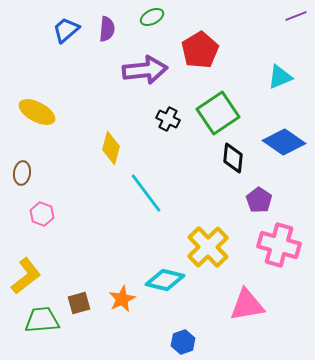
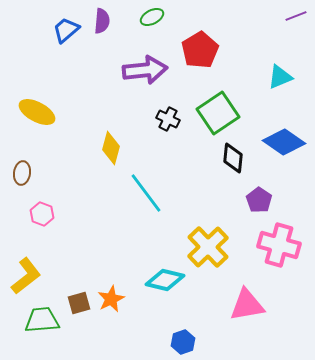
purple semicircle: moved 5 px left, 8 px up
orange star: moved 11 px left
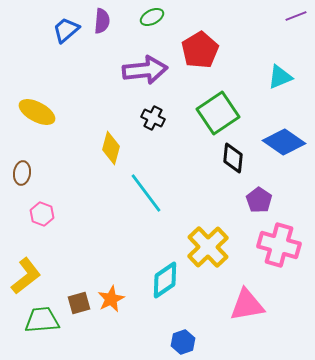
black cross: moved 15 px left, 1 px up
cyan diamond: rotated 48 degrees counterclockwise
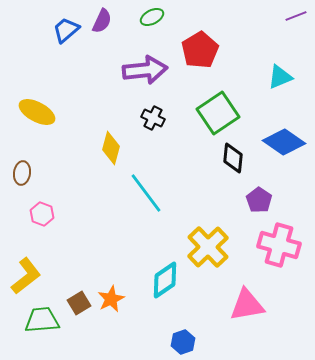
purple semicircle: rotated 20 degrees clockwise
brown square: rotated 15 degrees counterclockwise
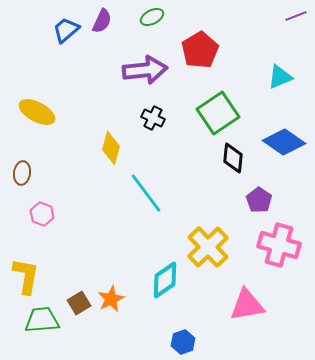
yellow L-shape: rotated 42 degrees counterclockwise
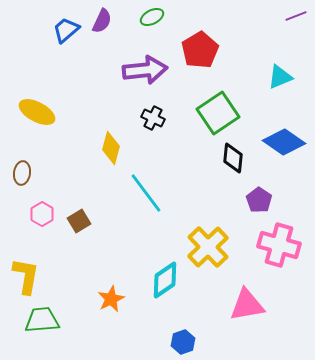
pink hexagon: rotated 10 degrees clockwise
brown square: moved 82 px up
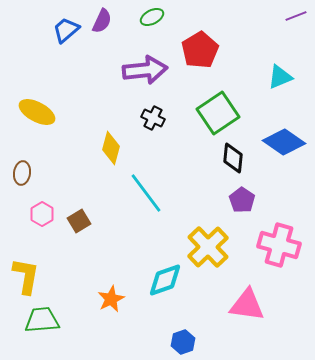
purple pentagon: moved 17 px left
cyan diamond: rotated 15 degrees clockwise
pink triangle: rotated 18 degrees clockwise
